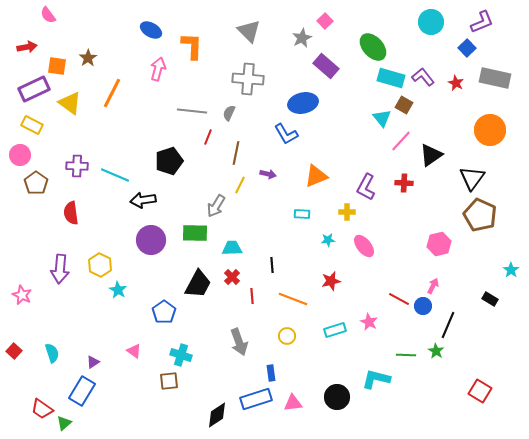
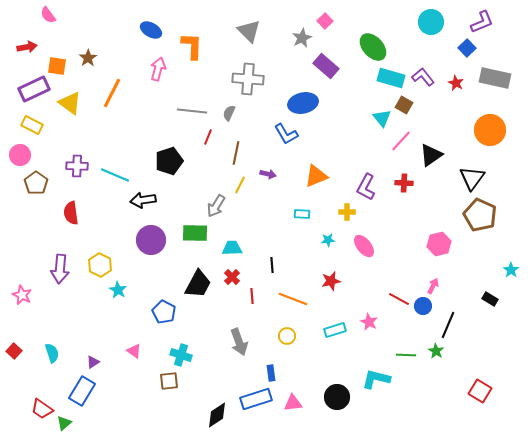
blue pentagon at (164, 312): rotated 10 degrees counterclockwise
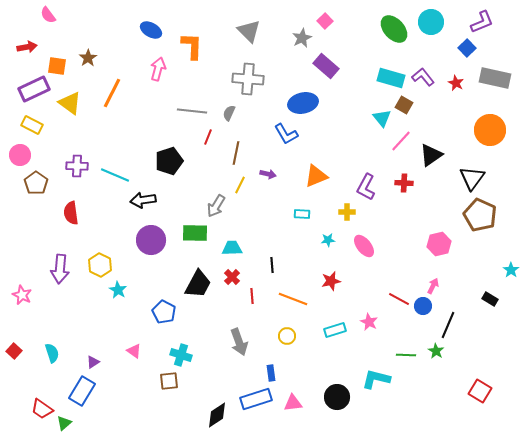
green ellipse at (373, 47): moved 21 px right, 18 px up
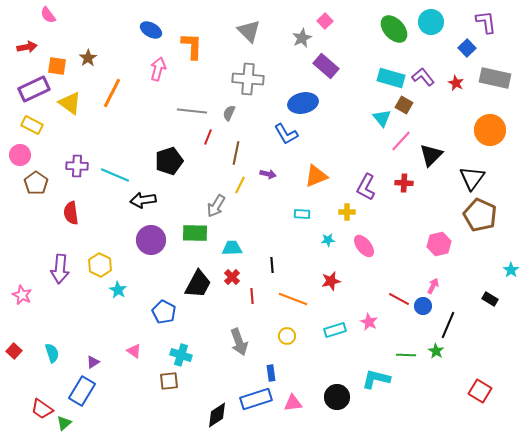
purple L-shape at (482, 22): moved 4 px right; rotated 75 degrees counterclockwise
black triangle at (431, 155): rotated 10 degrees counterclockwise
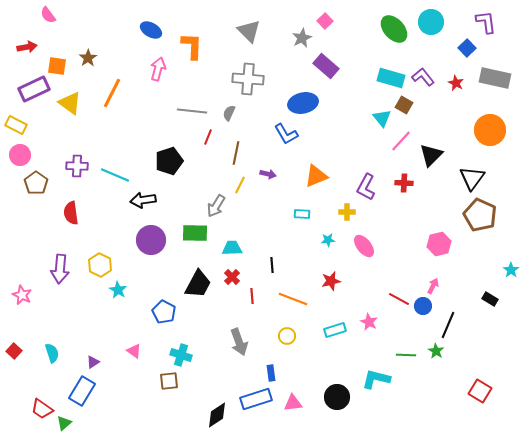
yellow rectangle at (32, 125): moved 16 px left
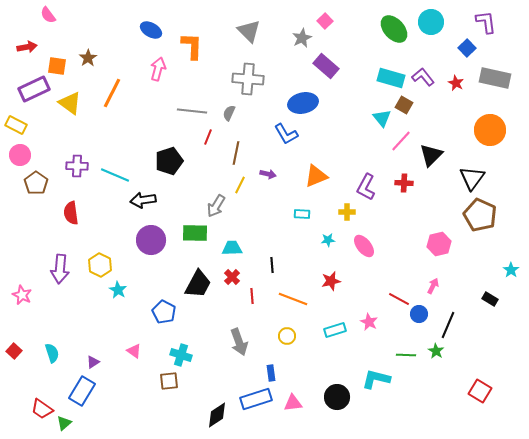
blue circle at (423, 306): moved 4 px left, 8 px down
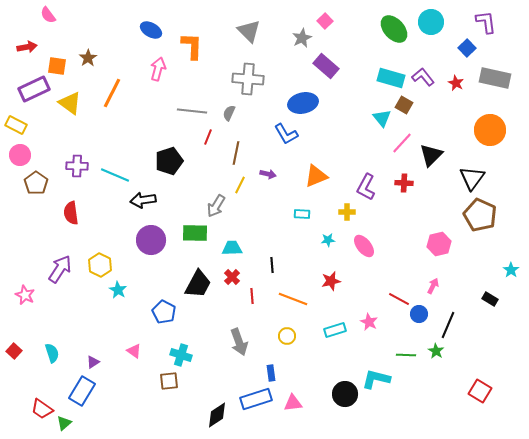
pink line at (401, 141): moved 1 px right, 2 px down
purple arrow at (60, 269): rotated 152 degrees counterclockwise
pink star at (22, 295): moved 3 px right
black circle at (337, 397): moved 8 px right, 3 px up
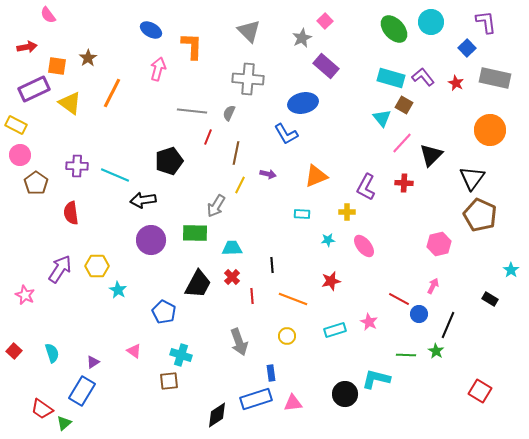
yellow hexagon at (100, 265): moved 3 px left, 1 px down; rotated 25 degrees counterclockwise
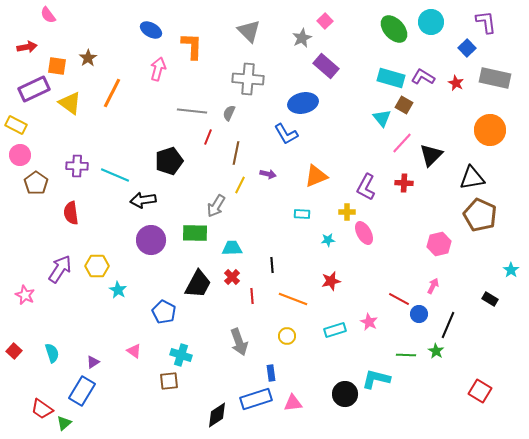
purple L-shape at (423, 77): rotated 20 degrees counterclockwise
black triangle at (472, 178): rotated 44 degrees clockwise
pink ellipse at (364, 246): moved 13 px up; rotated 10 degrees clockwise
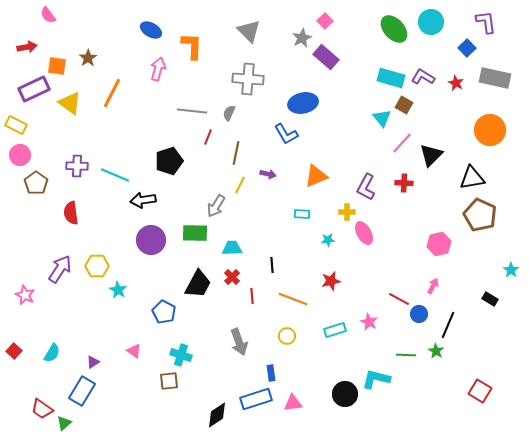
purple rectangle at (326, 66): moved 9 px up
cyan semicircle at (52, 353): rotated 48 degrees clockwise
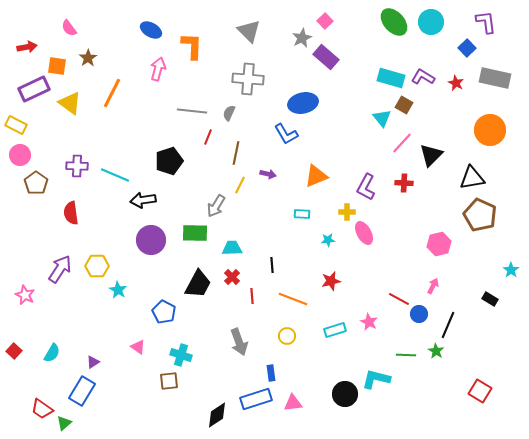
pink semicircle at (48, 15): moved 21 px right, 13 px down
green ellipse at (394, 29): moved 7 px up
pink triangle at (134, 351): moved 4 px right, 4 px up
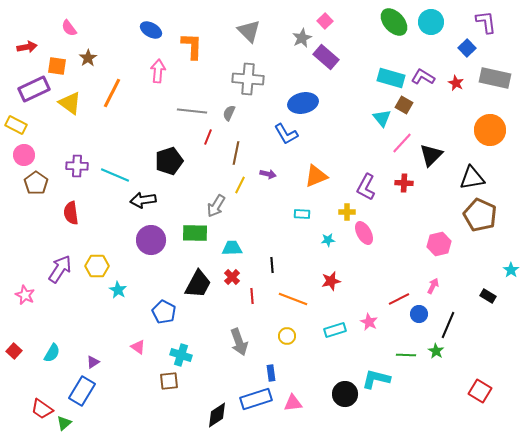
pink arrow at (158, 69): moved 2 px down; rotated 10 degrees counterclockwise
pink circle at (20, 155): moved 4 px right
red line at (399, 299): rotated 55 degrees counterclockwise
black rectangle at (490, 299): moved 2 px left, 3 px up
